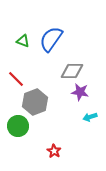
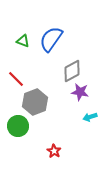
gray diamond: rotated 30 degrees counterclockwise
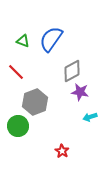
red line: moved 7 px up
red star: moved 8 px right
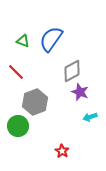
purple star: rotated 12 degrees clockwise
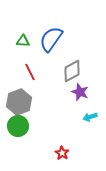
green triangle: rotated 16 degrees counterclockwise
red line: moved 14 px right; rotated 18 degrees clockwise
gray hexagon: moved 16 px left
red star: moved 2 px down
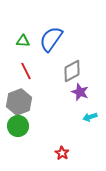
red line: moved 4 px left, 1 px up
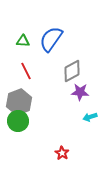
purple star: rotated 18 degrees counterclockwise
green circle: moved 5 px up
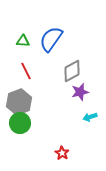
purple star: rotated 18 degrees counterclockwise
green circle: moved 2 px right, 2 px down
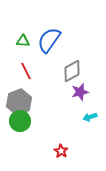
blue semicircle: moved 2 px left, 1 px down
green circle: moved 2 px up
red star: moved 1 px left, 2 px up
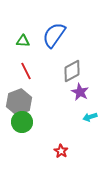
blue semicircle: moved 5 px right, 5 px up
purple star: rotated 30 degrees counterclockwise
green circle: moved 2 px right, 1 px down
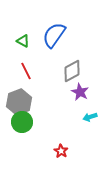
green triangle: rotated 24 degrees clockwise
